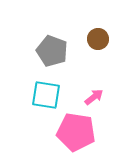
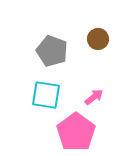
pink pentagon: rotated 27 degrees clockwise
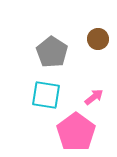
gray pentagon: moved 1 px down; rotated 12 degrees clockwise
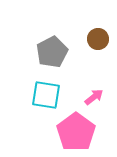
gray pentagon: rotated 12 degrees clockwise
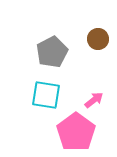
pink arrow: moved 3 px down
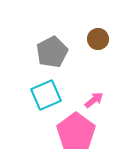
cyan square: rotated 32 degrees counterclockwise
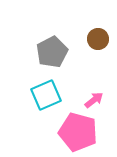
pink pentagon: moved 2 px right; rotated 21 degrees counterclockwise
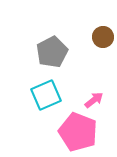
brown circle: moved 5 px right, 2 px up
pink pentagon: rotated 6 degrees clockwise
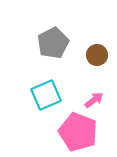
brown circle: moved 6 px left, 18 px down
gray pentagon: moved 1 px right, 9 px up
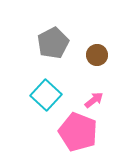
cyan square: rotated 24 degrees counterclockwise
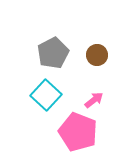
gray pentagon: moved 10 px down
